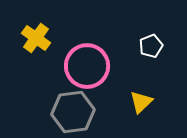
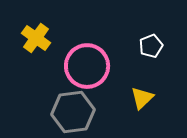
yellow triangle: moved 1 px right, 4 px up
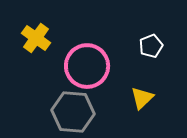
gray hexagon: rotated 12 degrees clockwise
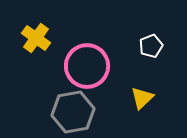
gray hexagon: rotated 15 degrees counterclockwise
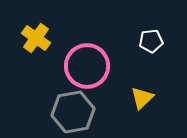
white pentagon: moved 5 px up; rotated 15 degrees clockwise
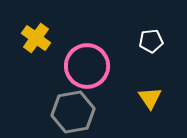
yellow triangle: moved 8 px right; rotated 20 degrees counterclockwise
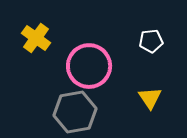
pink circle: moved 2 px right
gray hexagon: moved 2 px right
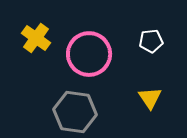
pink circle: moved 12 px up
gray hexagon: rotated 18 degrees clockwise
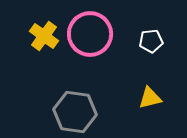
yellow cross: moved 8 px right, 2 px up
pink circle: moved 1 px right, 20 px up
yellow triangle: rotated 50 degrees clockwise
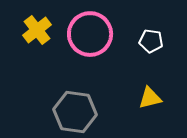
yellow cross: moved 7 px left, 6 px up; rotated 16 degrees clockwise
white pentagon: rotated 15 degrees clockwise
